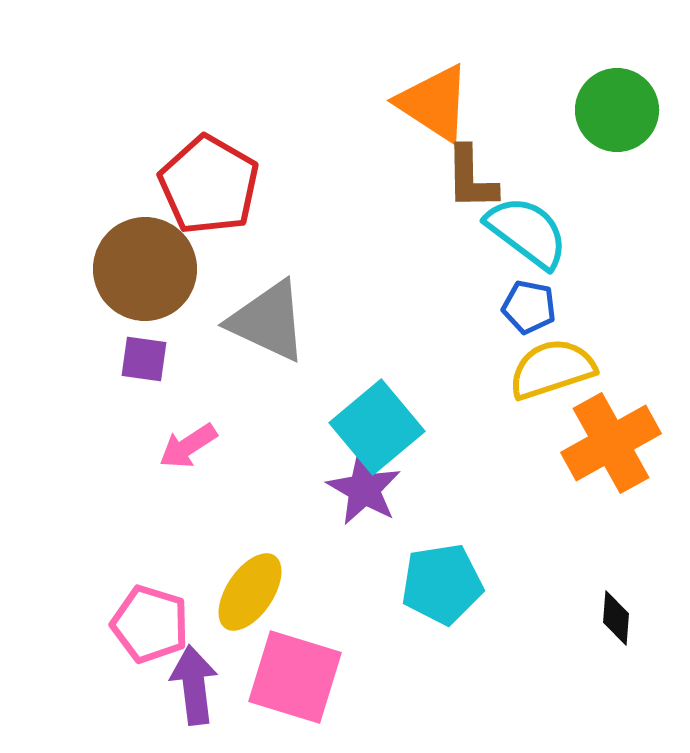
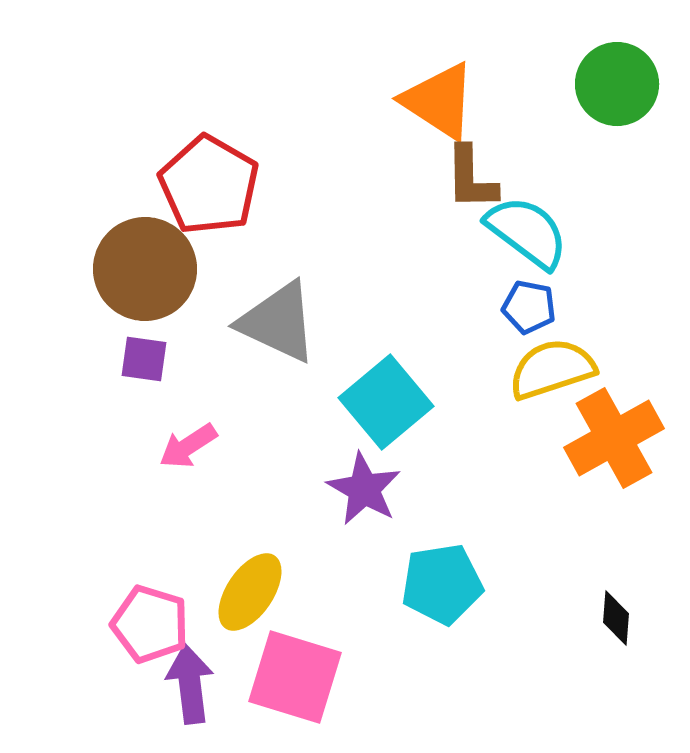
orange triangle: moved 5 px right, 2 px up
green circle: moved 26 px up
gray triangle: moved 10 px right, 1 px down
cyan square: moved 9 px right, 25 px up
orange cross: moved 3 px right, 5 px up
purple arrow: moved 4 px left, 1 px up
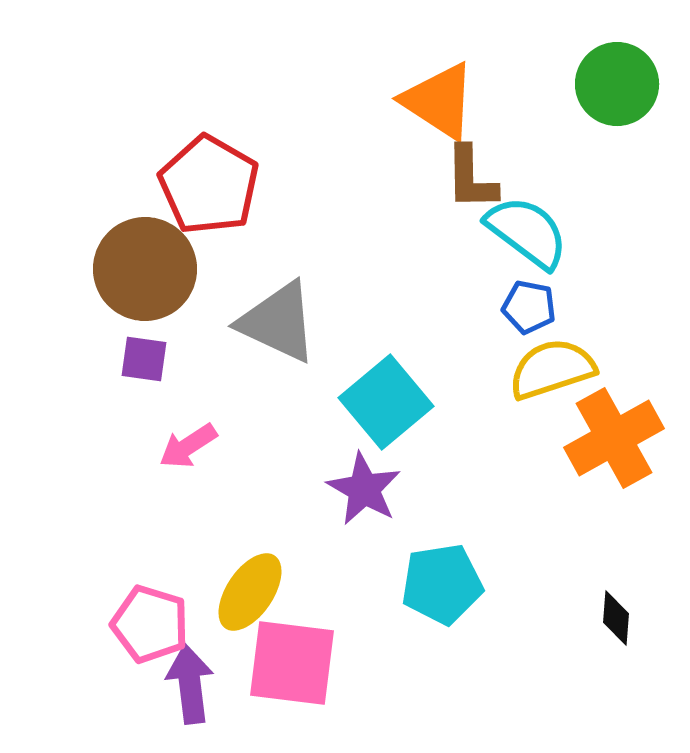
pink square: moved 3 px left, 14 px up; rotated 10 degrees counterclockwise
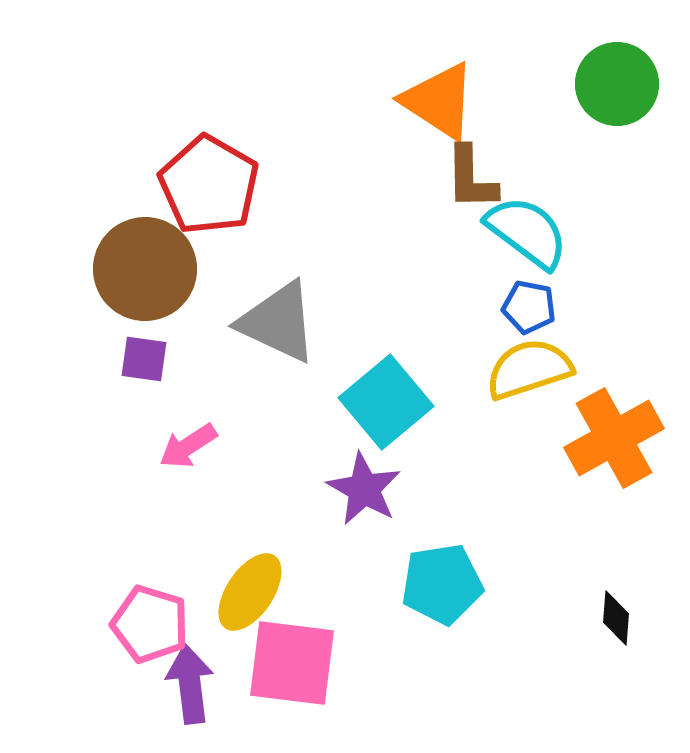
yellow semicircle: moved 23 px left
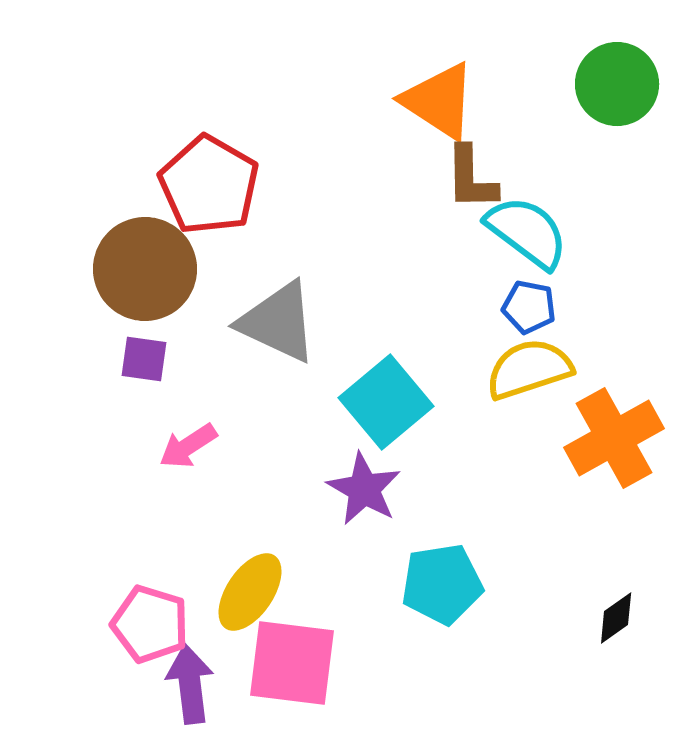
black diamond: rotated 50 degrees clockwise
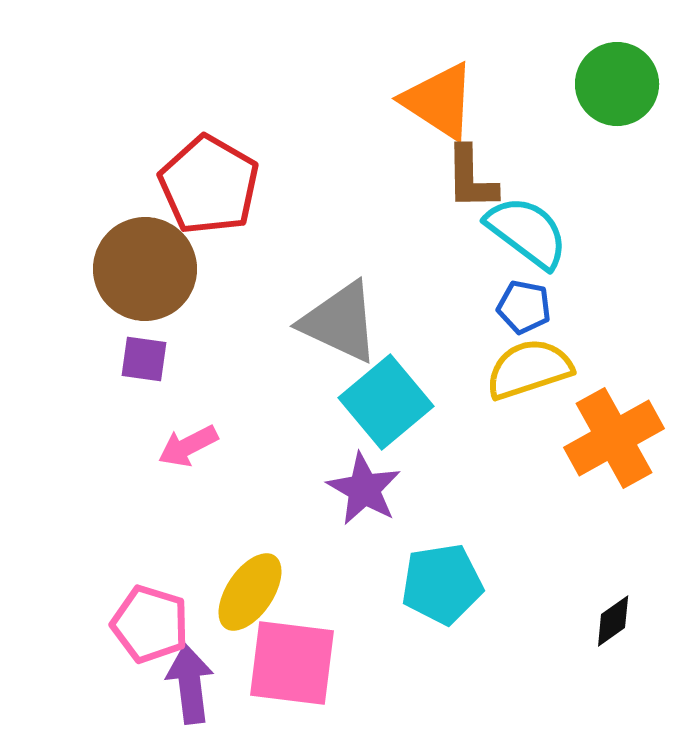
blue pentagon: moved 5 px left
gray triangle: moved 62 px right
pink arrow: rotated 6 degrees clockwise
black diamond: moved 3 px left, 3 px down
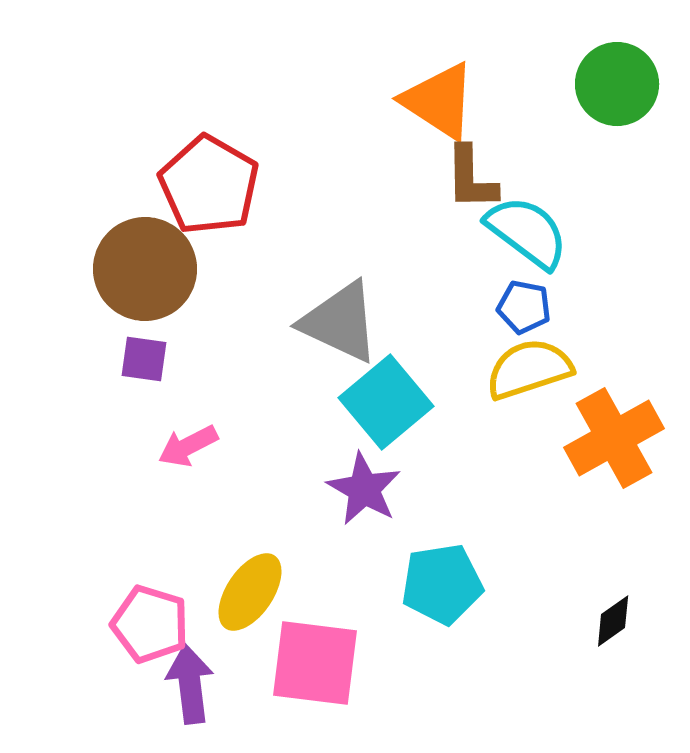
pink square: moved 23 px right
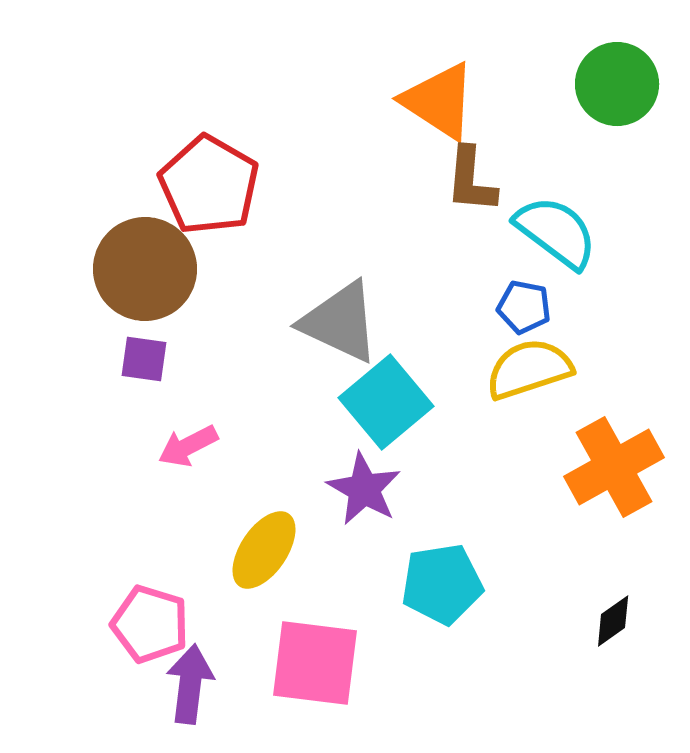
brown L-shape: moved 2 px down; rotated 6 degrees clockwise
cyan semicircle: moved 29 px right
orange cross: moved 29 px down
yellow ellipse: moved 14 px right, 42 px up
purple arrow: rotated 14 degrees clockwise
